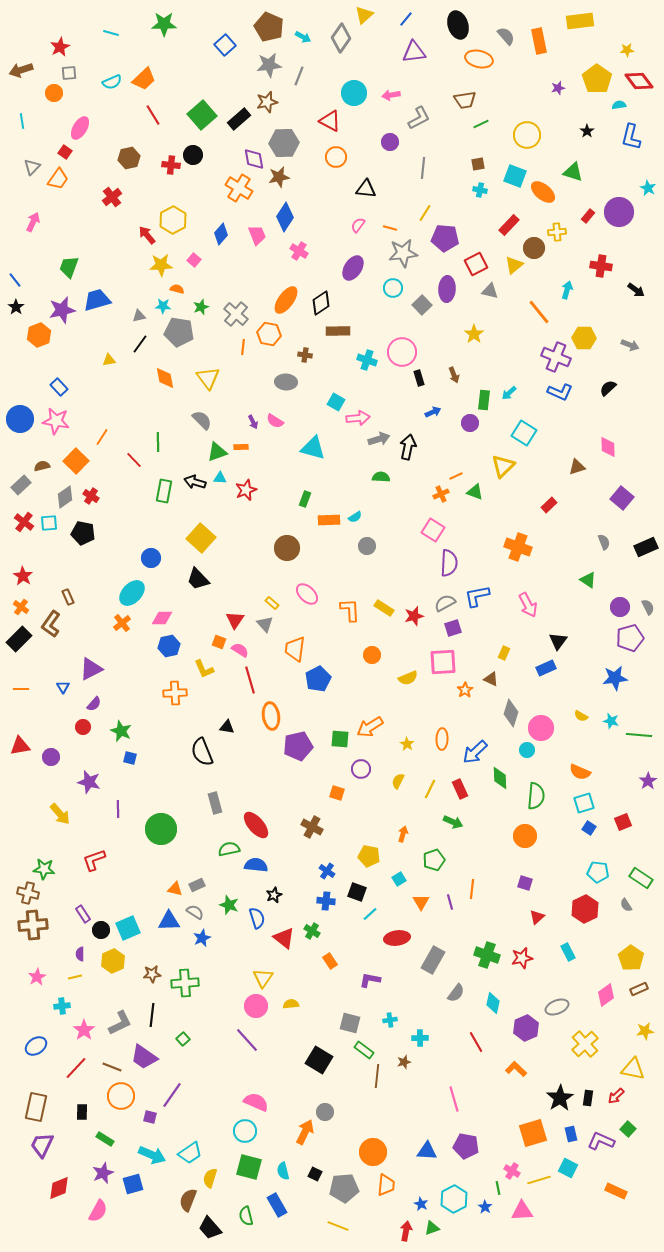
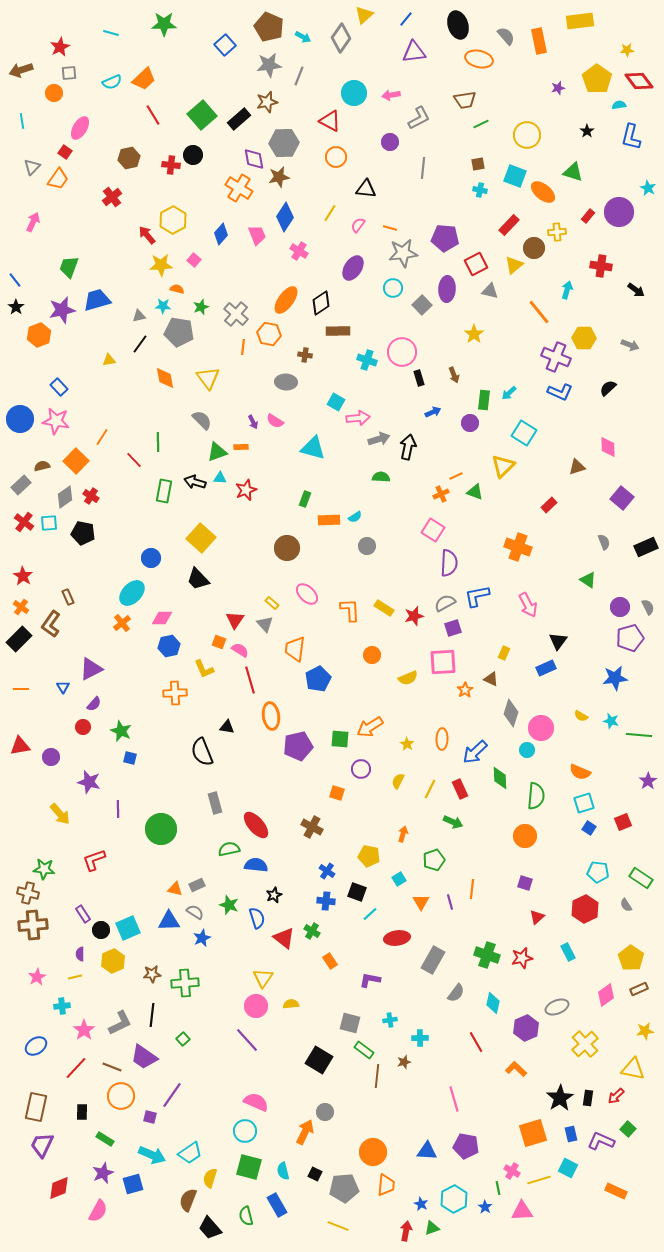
yellow line at (425, 213): moved 95 px left
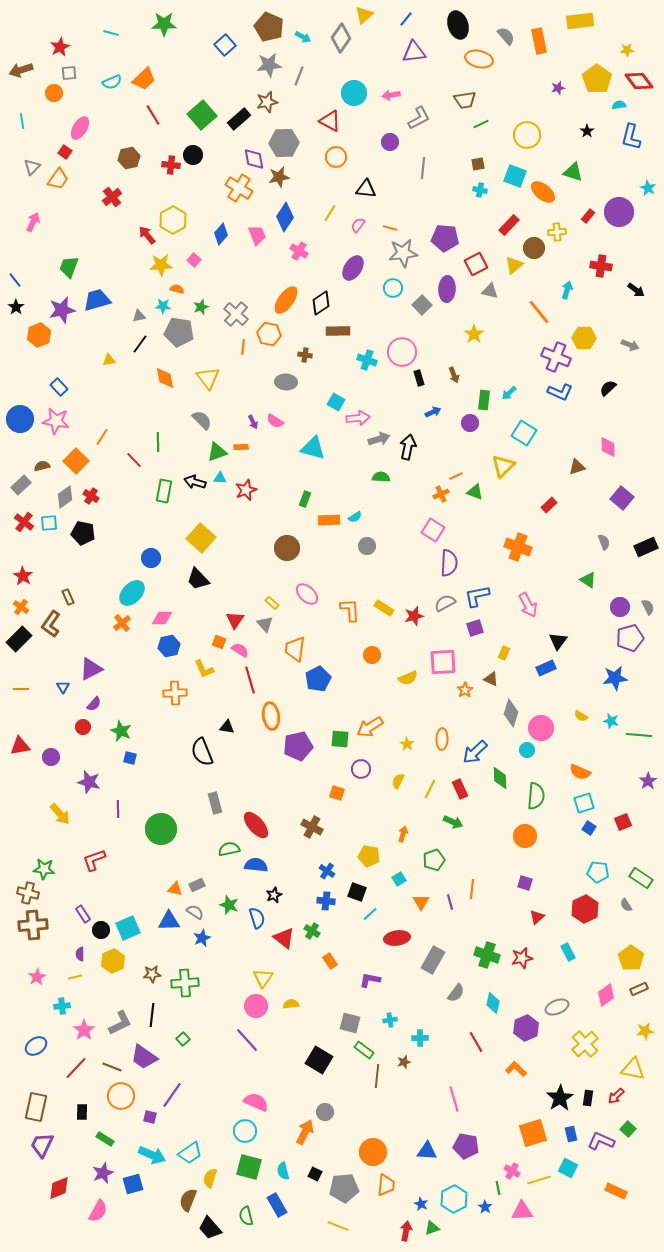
purple square at (453, 628): moved 22 px right
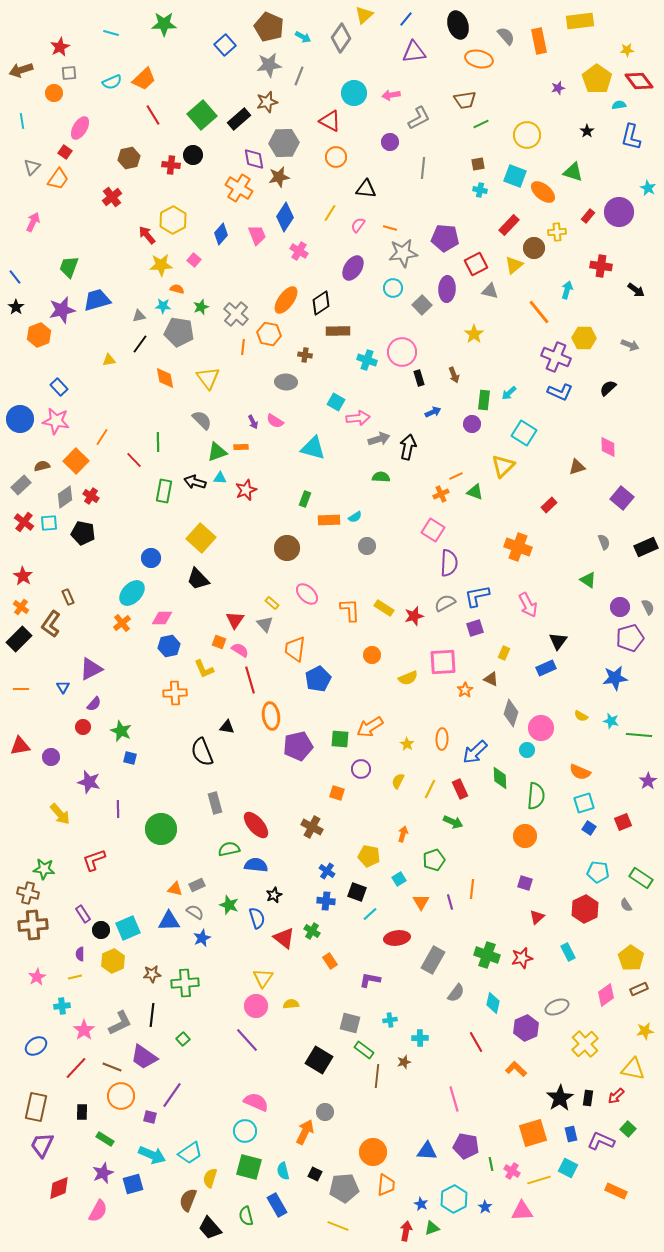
blue line at (15, 280): moved 3 px up
purple circle at (470, 423): moved 2 px right, 1 px down
green line at (498, 1188): moved 7 px left, 24 px up
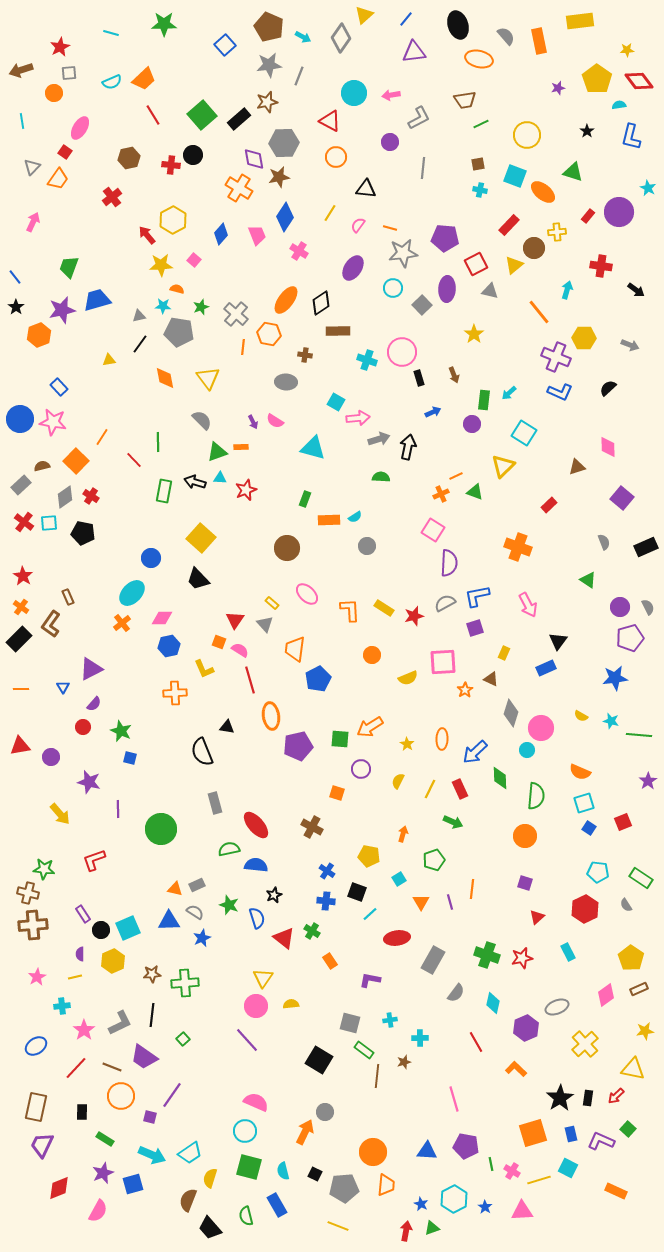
pink star at (56, 421): moved 3 px left, 1 px down
